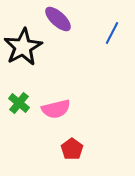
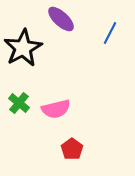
purple ellipse: moved 3 px right
blue line: moved 2 px left
black star: moved 1 px down
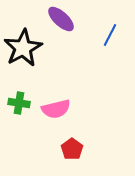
blue line: moved 2 px down
green cross: rotated 30 degrees counterclockwise
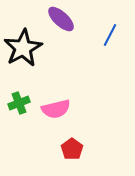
green cross: rotated 30 degrees counterclockwise
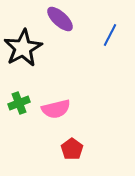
purple ellipse: moved 1 px left
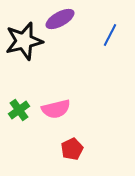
purple ellipse: rotated 72 degrees counterclockwise
black star: moved 1 px right, 7 px up; rotated 15 degrees clockwise
green cross: moved 7 px down; rotated 15 degrees counterclockwise
red pentagon: rotated 10 degrees clockwise
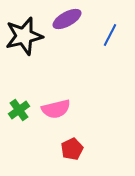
purple ellipse: moved 7 px right
black star: moved 5 px up
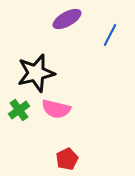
black star: moved 12 px right, 37 px down
pink semicircle: rotated 28 degrees clockwise
red pentagon: moved 5 px left, 10 px down
